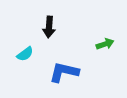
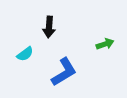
blue L-shape: rotated 136 degrees clockwise
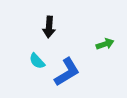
cyan semicircle: moved 12 px right, 7 px down; rotated 84 degrees clockwise
blue L-shape: moved 3 px right
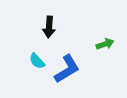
blue L-shape: moved 3 px up
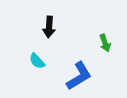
green arrow: moved 1 px up; rotated 90 degrees clockwise
blue L-shape: moved 12 px right, 7 px down
